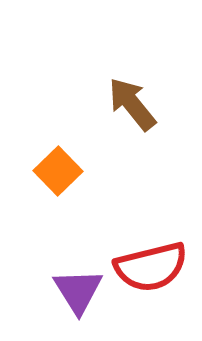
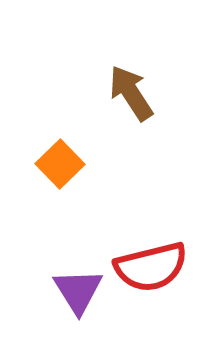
brown arrow: moved 1 px left, 11 px up; rotated 6 degrees clockwise
orange square: moved 2 px right, 7 px up
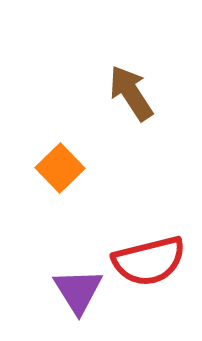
orange square: moved 4 px down
red semicircle: moved 2 px left, 6 px up
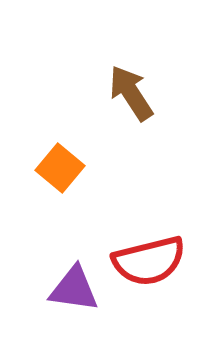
orange square: rotated 6 degrees counterclockwise
purple triangle: moved 4 px left, 2 px up; rotated 50 degrees counterclockwise
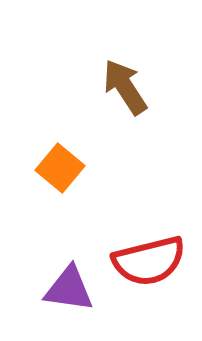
brown arrow: moved 6 px left, 6 px up
purple triangle: moved 5 px left
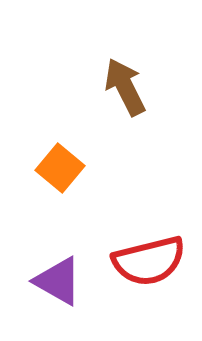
brown arrow: rotated 6 degrees clockwise
purple triangle: moved 11 px left, 8 px up; rotated 22 degrees clockwise
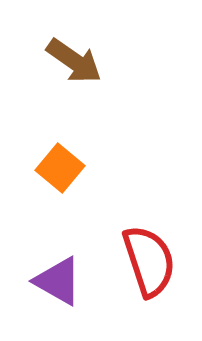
brown arrow: moved 51 px left, 26 px up; rotated 152 degrees clockwise
red semicircle: rotated 94 degrees counterclockwise
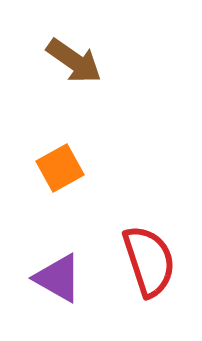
orange square: rotated 21 degrees clockwise
purple triangle: moved 3 px up
